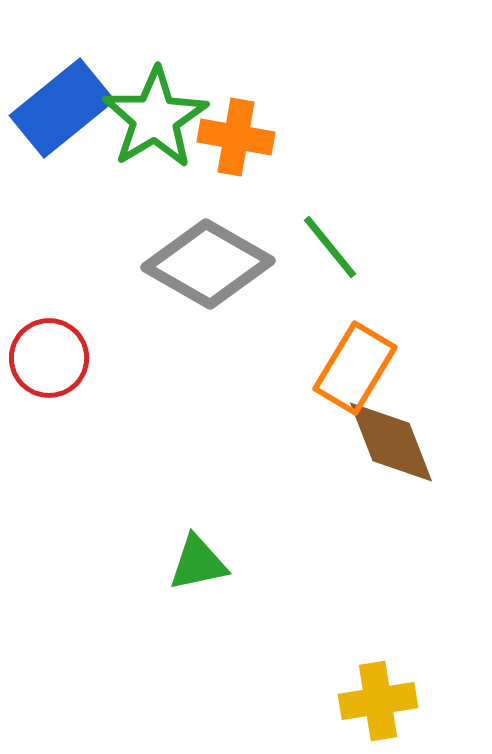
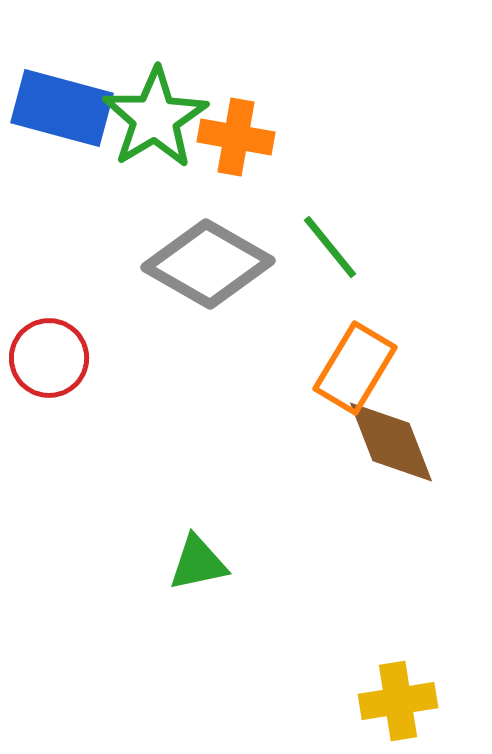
blue rectangle: rotated 54 degrees clockwise
yellow cross: moved 20 px right
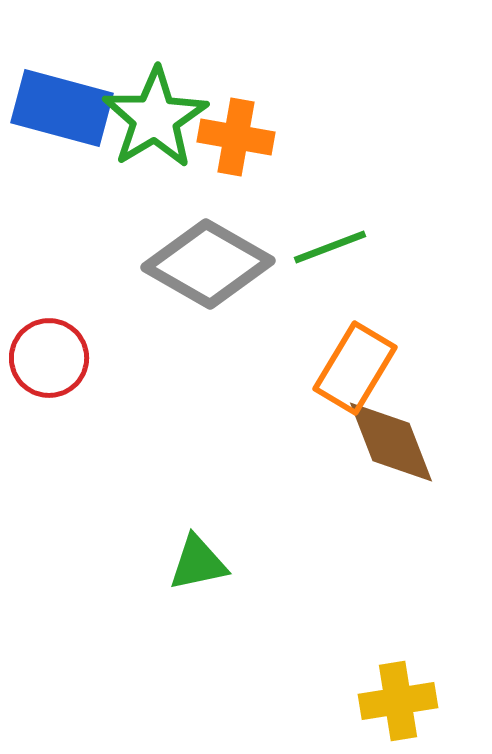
green line: rotated 72 degrees counterclockwise
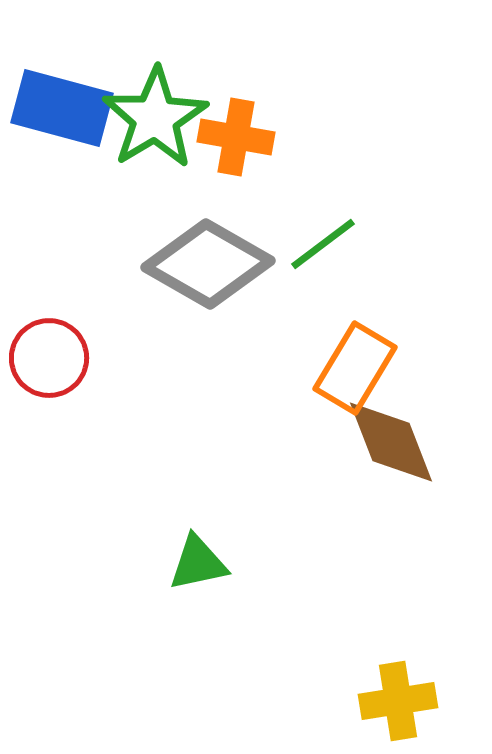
green line: moved 7 px left, 3 px up; rotated 16 degrees counterclockwise
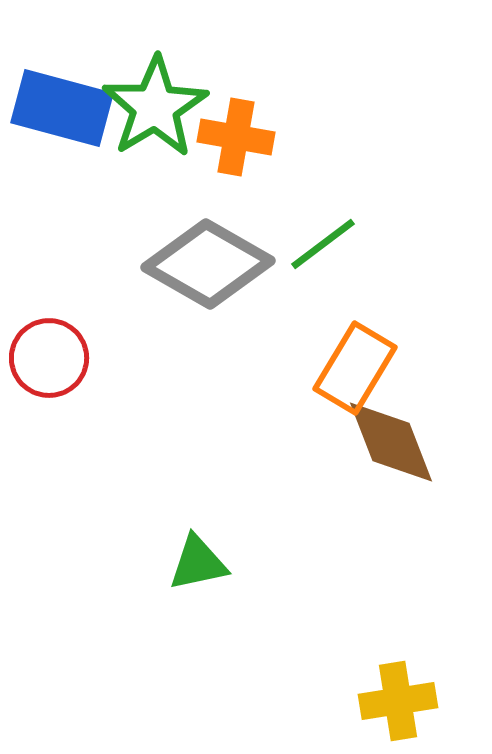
green star: moved 11 px up
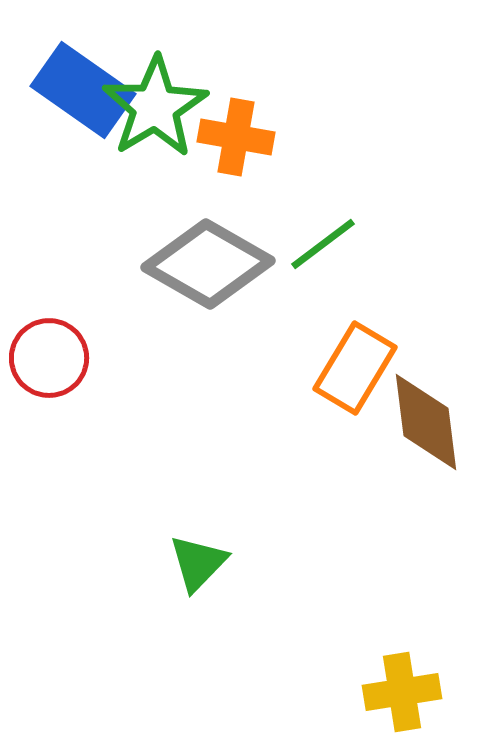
blue rectangle: moved 21 px right, 18 px up; rotated 20 degrees clockwise
brown diamond: moved 35 px right, 20 px up; rotated 14 degrees clockwise
green triangle: rotated 34 degrees counterclockwise
yellow cross: moved 4 px right, 9 px up
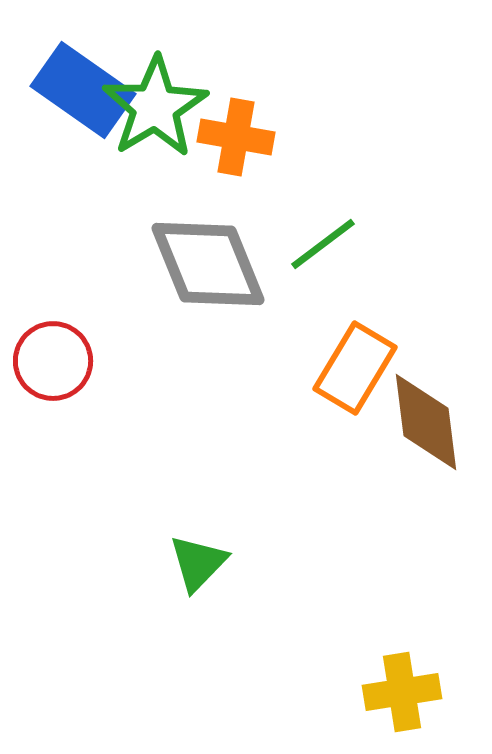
gray diamond: rotated 38 degrees clockwise
red circle: moved 4 px right, 3 px down
